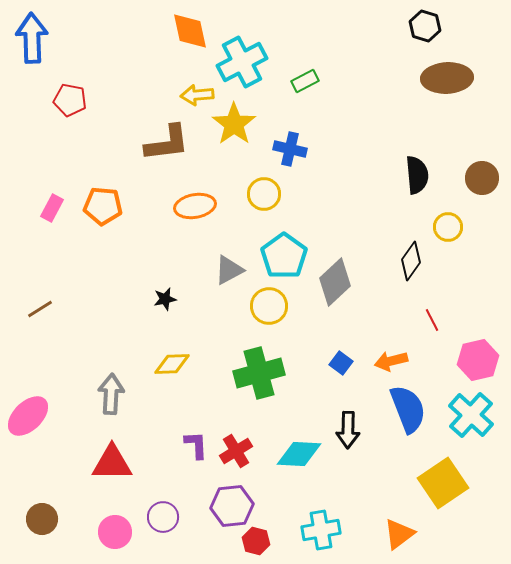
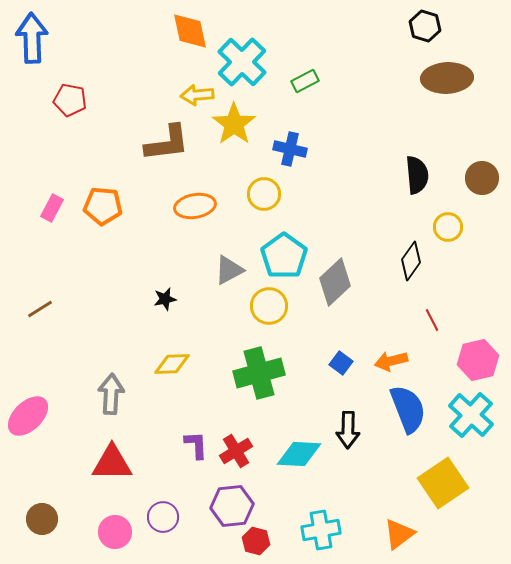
cyan cross at (242, 62): rotated 18 degrees counterclockwise
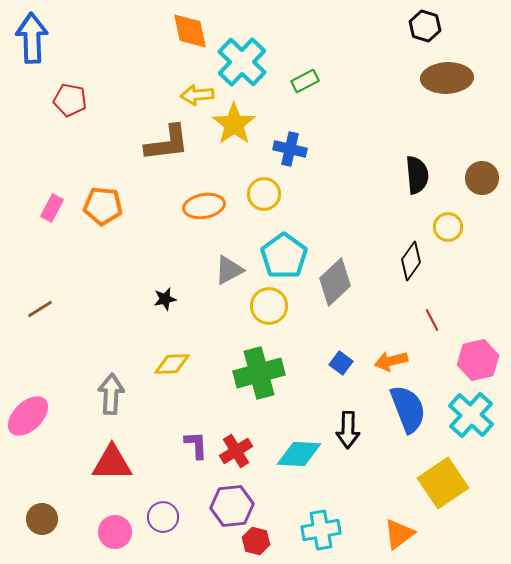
orange ellipse at (195, 206): moved 9 px right
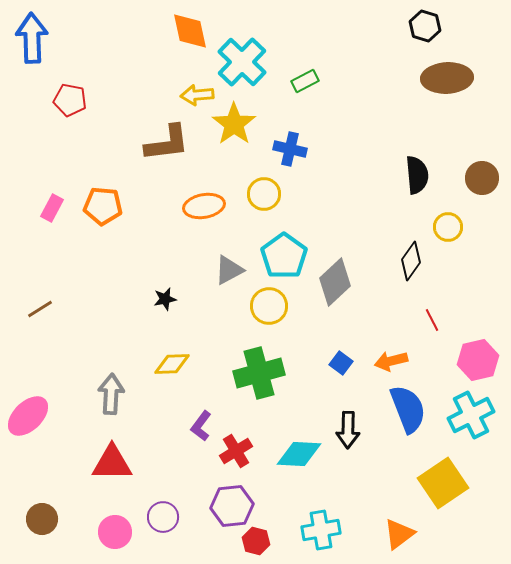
cyan cross at (471, 415): rotated 21 degrees clockwise
purple L-shape at (196, 445): moved 5 px right, 19 px up; rotated 140 degrees counterclockwise
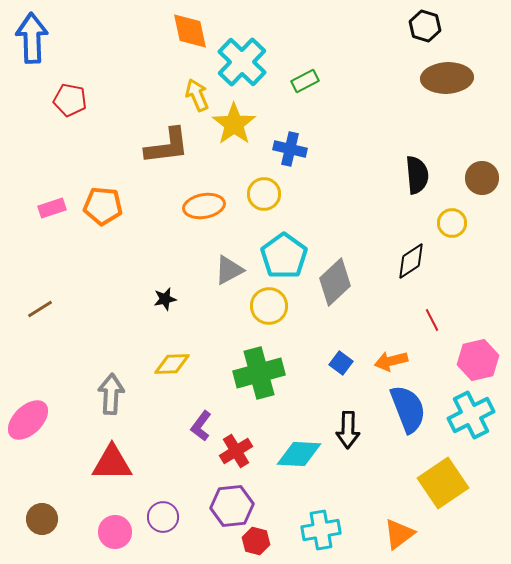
yellow arrow at (197, 95): rotated 72 degrees clockwise
brown L-shape at (167, 143): moved 3 px down
pink rectangle at (52, 208): rotated 44 degrees clockwise
yellow circle at (448, 227): moved 4 px right, 4 px up
black diamond at (411, 261): rotated 21 degrees clockwise
pink ellipse at (28, 416): moved 4 px down
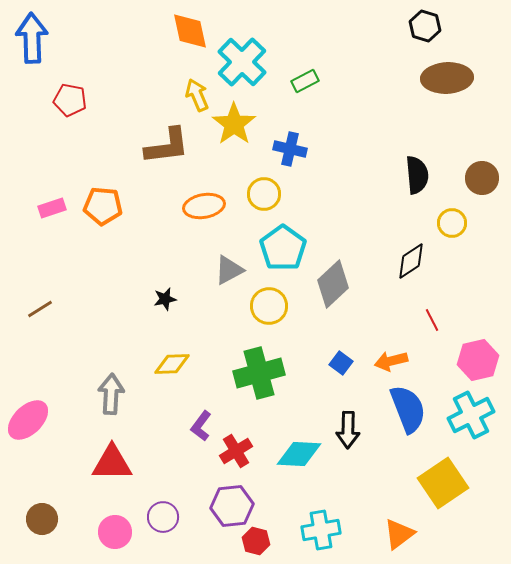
cyan pentagon at (284, 256): moved 1 px left, 8 px up
gray diamond at (335, 282): moved 2 px left, 2 px down
